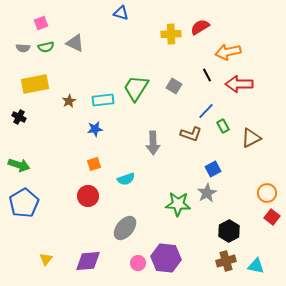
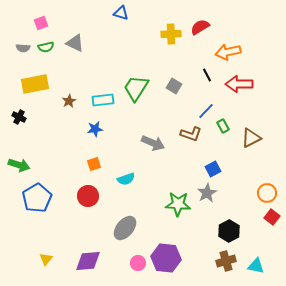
gray arrow: rotated 65 degrees counterclockwise
blue pentagon: moved 13 px right, 5 px up
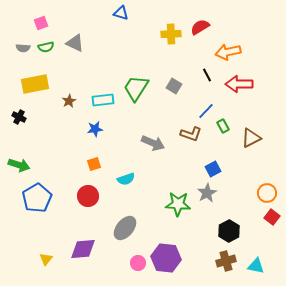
purple diamond: moved 5 px left, 12 px up
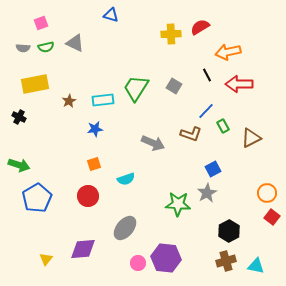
blue triangle: moved 10 px left, 2 px down
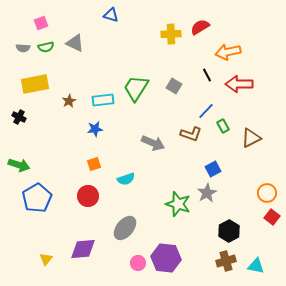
green star: rotated 15 degrees clockwise
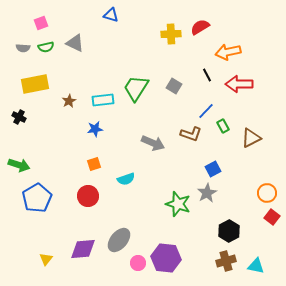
gray ellipse: moved 6 px left, 12 px down
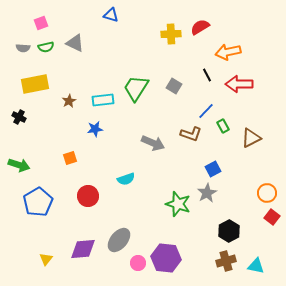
orange square: moved 24 px left, 6 px up
blue pentagon: moved 1 px right, 4 px down
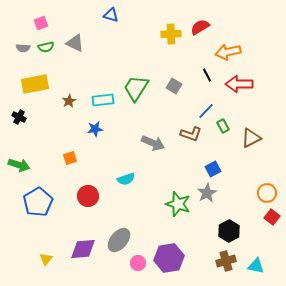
purple hexagon: moved 3 px right; rotated 16 degrees counterclockwise
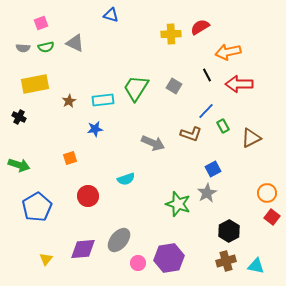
blue pentagon: moved 1 px left, 5 px down
